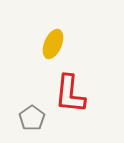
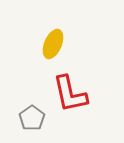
red L-shape: rotated 18 degrees counterclockwise
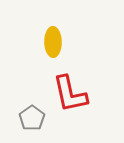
yellow ellipse: moved 2 px up; rotated 24 degrees counterclockwise
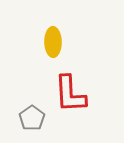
red L-shape: rotated 9 degrees clockwise
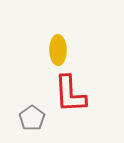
yellow ellipse: moved 5 px right, 8 px down
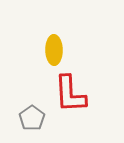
yellow ellipse: moved 4 px left
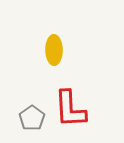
red L-shape: moved 15 px down
